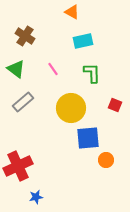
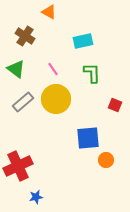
orange triangle: moved 23 px left
yellow circle: moved 15 px left, 9 px up
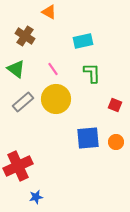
orange circle: moved 10 px right, 18 px up
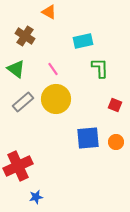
green L-shape: moved 8 px right, 5 px up
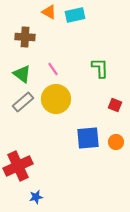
brown cross: moved 1 px down; rotated 30 degrees counterclockwise
cyan rectangle: moved 8 px left, 26 px up
green triangle: moved 6 px right, 5 px down
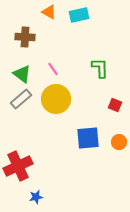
cyan rectangle: moved 4 px right
gray rectangle: moved 2 px left, 3 px up
orange circle: moved 3 px right
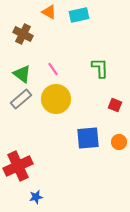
brown cross: moved 2 px left, 3 px up; rotated 24 degrees clockwise
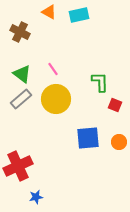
brown cross: moved 3 px left, 2 px up
green L-shape: moved 14 px down
